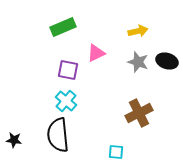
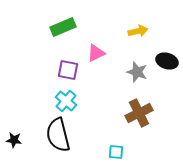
gray star: moved 1 px left, 10 px down
black semicircle: rotated 8 degrees counterclockwise
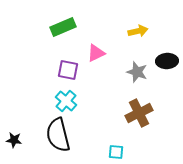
black ellipse: rotated 20 degrees counterclockwise
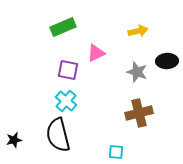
brown cross: rotated 12 degrees clockwise
black star: rotated 21 degrees counterclockwise
